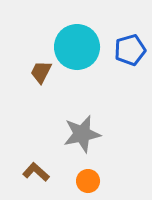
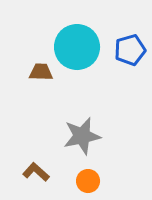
brown trapezoid: rotated 65 degrees clockwise
gray star: moved 2 px down
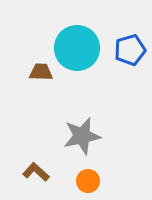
cyan circle: moved 1 px down
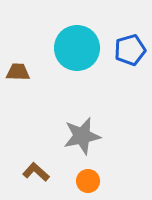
brown trapezoid: moved 23 px left
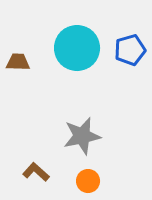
brown trapezoid: moved 10 px up
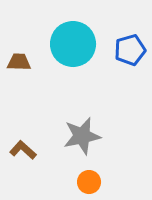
cyan circle: moved 4 px left, 4 px up
brown trapezoid: moved 1 px right
brown L-shape: moved 13 px left, 22 px up
orange circle: moved 1 px right, 1 px down
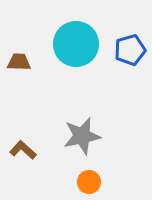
cyan circle: moved 3 px right
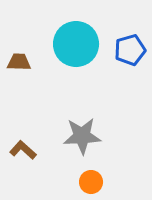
gray star: rotated 9 degrees clockwise
orange circle: moved 2 px right
